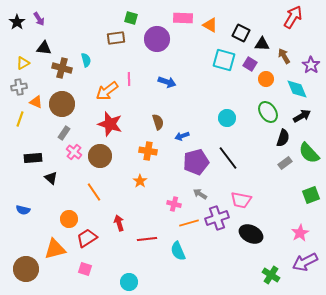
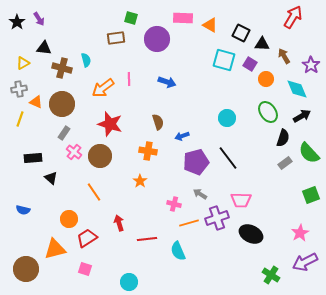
gray cross at (19, 87): moved 2 px down
orange arrow at (107, 91): moved 4 px left, 3 px up
pink trapezoid at (241, 200): rotated 10 degrees counterclockwise
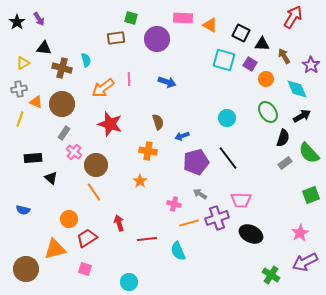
brown circle at (100, 156): moved 4 px left, 9 px down
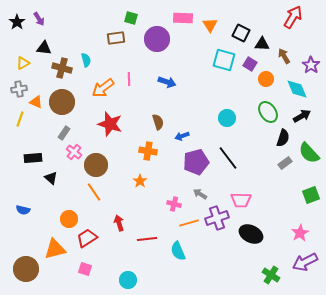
orange triangle at (210, 25): rotated 28 degrees clockwise
brown circle at (62, 104): moved 2 px up
cyan circle at (129, 282): moved 1 px left, 2 px up
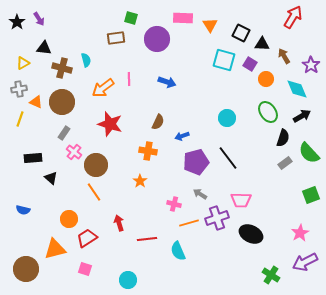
brown semicircle at (158, 122): rotated 42 degrees clockwise
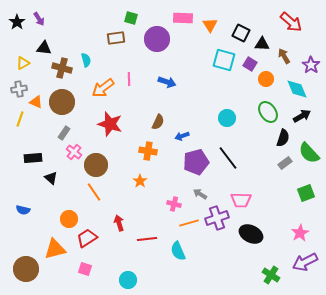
red arrow at (293, 17): moved 2 px left, 5 px down; rotated 100 degrees clockwise
green square at (311, 195): moved 5 px left, 2 px up
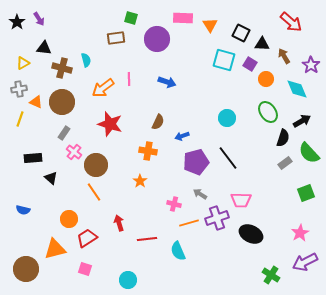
black arrow at (302, 116): moved 5 px down
